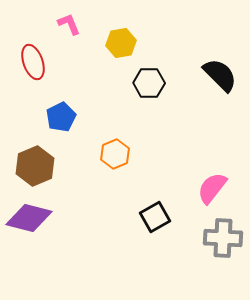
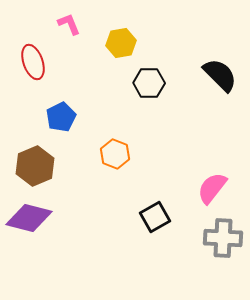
orange hexagon: rotated 16 degrees counterclockwise
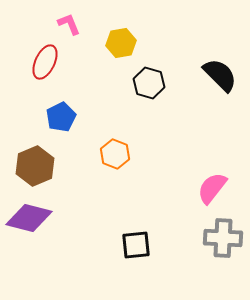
red ellipse: moved 12 px right; rotated 44 degrees clockwise
black hexagon: rotated 16 degrees clockwise
black square: moved 19 px left, 28 px down; rotated 24 degrees clockwise
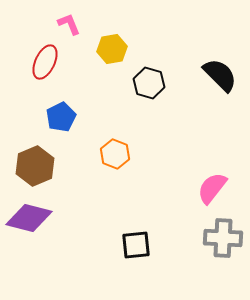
yellow hexagon: moved 9 px left, 6 px down
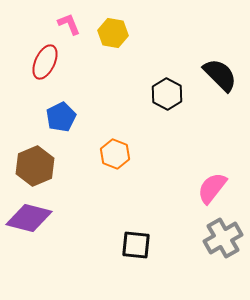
yellow hexagon: moved 1 px right, 16 px up; rotated 20 degrees clockwise
black hexagon: moved 18 px right, 11 px down; rotated 12 degrees clockwise
gray cross: rotated 33 degrees counterclockwise
black square: rotated 12 degrees clockwise
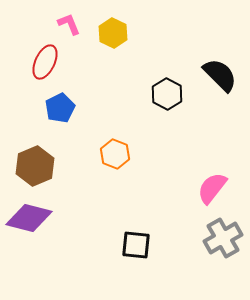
yellow hexagon: rotated 16 degrees clockwise
blue pentagon: moved 1 px left, 9 px up
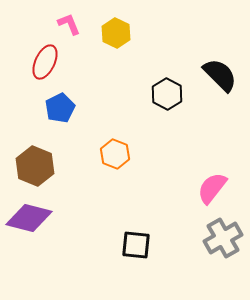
yellow hexagon: moved 3 px right
brown hexagon: rotated 15 degrees counterclockwise
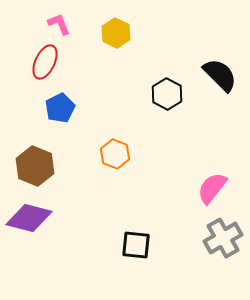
pink L-shape: moved 10 px left
